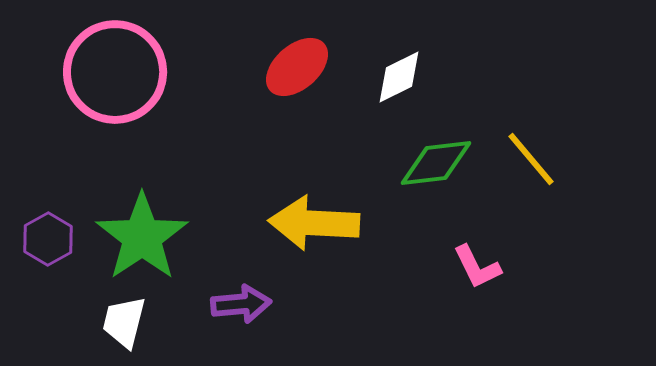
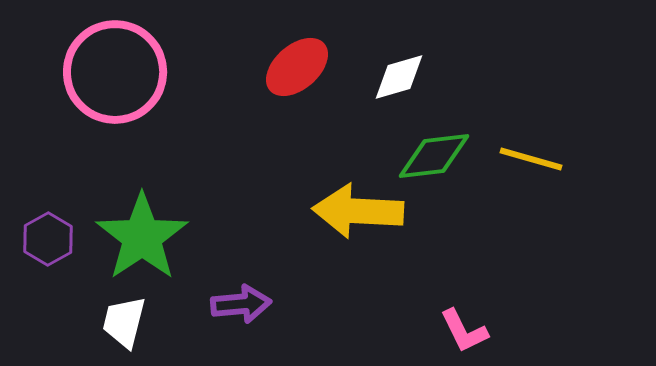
white diamond: rotated 10 degrees clockwise
yellow line: rotated 34 degrees counterclockwise
green diamond: moved 2 px left, 7 px up
yellow arrow: moved 44 px right, 12 px up
pink L-shape: moved 13 px left, 64 px down
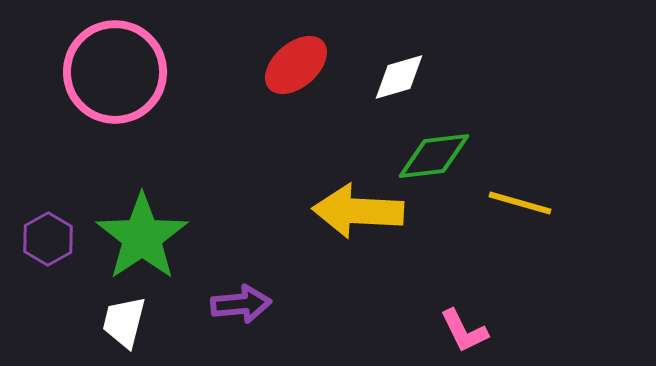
red ellipse: moved 1 px left, 2 px up
yellow line: moved 11 px left, 44 px down
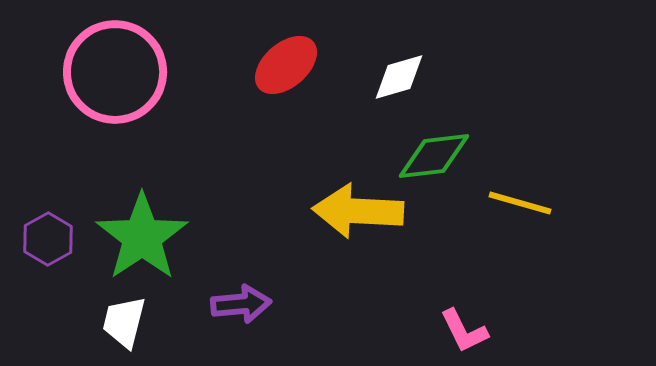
red ellipse: moved 10 px left
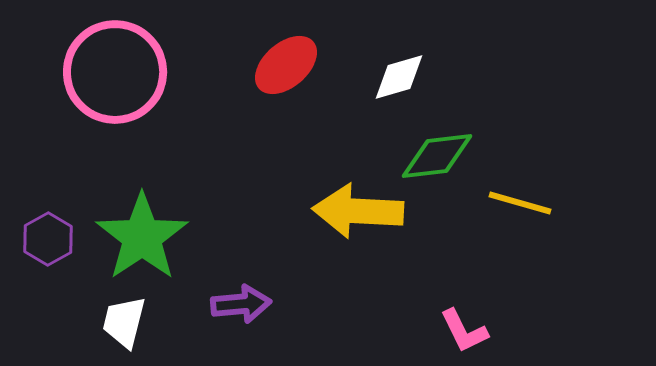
green diamond: moved 3 px right
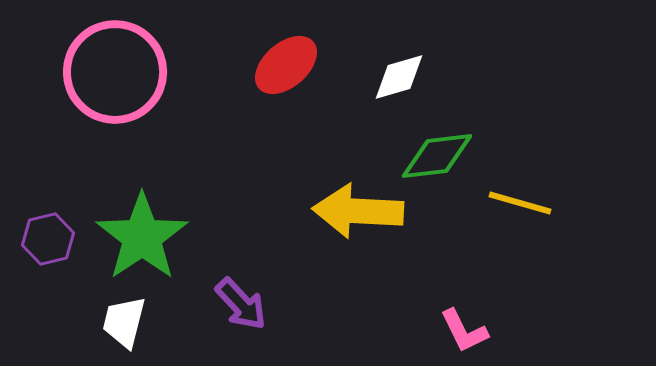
purple hexagon: rotated 15 degrees clockwise
purple arrow: rotated 52 degrees clockwise
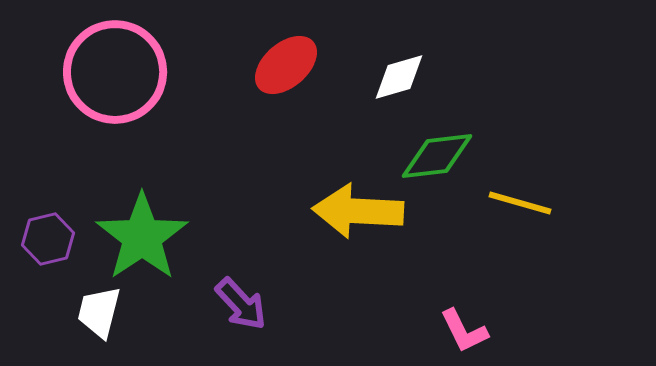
white trapezoid: moved 25 px left, 10 px up
